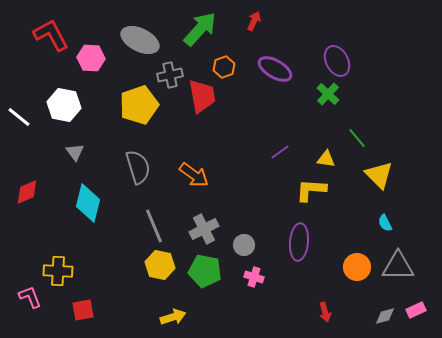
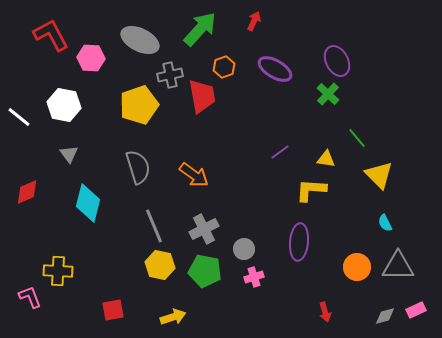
gray triangle at (75, 152): moved 6 px left, 2 px down
gray circle at (244, 245): moved 4 px down
pink cross at (254, 277): rotated 36 degrees counterclockwise
red square at (83, 310): moved 30 px right
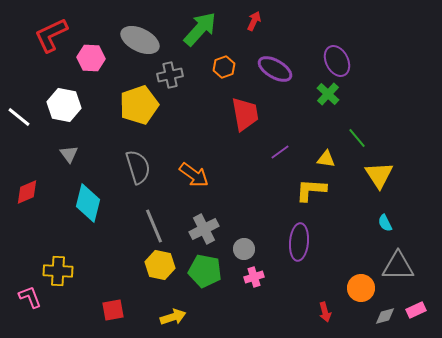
red L-shape at (51, 35): rotated 87 degrees counterclockwise
red trapezoid at (202, 96): moved 43 px right, 18 px down
yellow triangle at (379, 175): rotated 12 degrees clockwise
orange circle at (357, 267): moved 4 px right, 21 px down
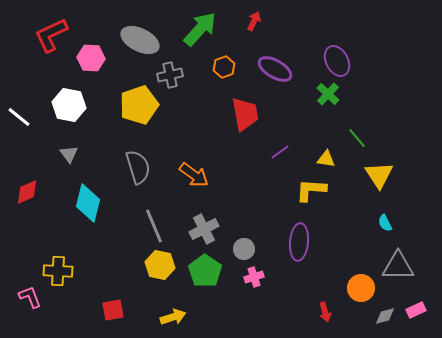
white hexagon at (64, 105): moved 5 px right
green pentagon at (205, 271): rotated 24 degrees clockwise
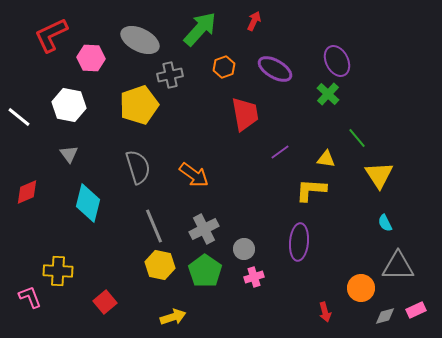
red square at (113, 310): moved 8 px left, 8 px up; rotated 30 degrees counterclockwise
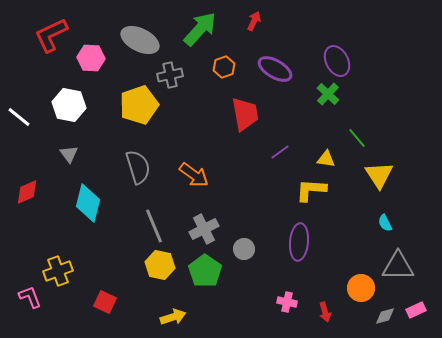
yellow cross at (58, 271): rotated 24 degrees counterclockwise
pink cross at (254, 277): moved 33 px right, 25 px down; rotated 30 degrees clockwise
red square at (105, 302): rotated 25 degrees counterclockwise
